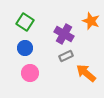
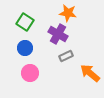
orange star: moved 23 px left, 8 px up; rotated 12 degrees counterclockwise
purple cross: moved 6 px left
orange arrow: moved 4 px right
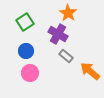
orange star: rotated 24 degrees clockwise
green square: rotated 24 degrees clockwise
blue circle: moved 1 px right, 3 px down
gray rectangle: rotated 64 degrees clockwise
orange arrow: moved 2 px up
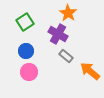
pink circle: moved 1 px left, 1 px up
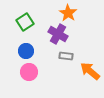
gray rectangle: rotated 32 degrees counterclockwise
